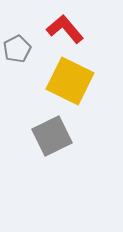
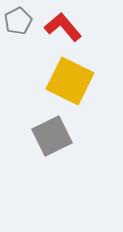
red L-shape: moved 2 px left, 2 px up
gray pentagon: moved 1 px right, 28 px up
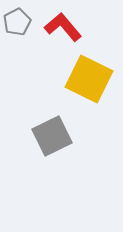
gray pentagon: moved 1 px left, 1 px down
yellow square: moved 19 px right, 2 px up
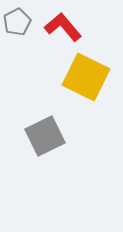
yellow square: moved 3 px left, 2 px up
gray square: moved 7 px left
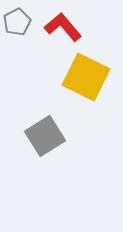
gray square: rotated 6 degrees counterclockwise
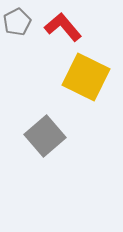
gray square: rotated 9 degrees counterclockwise
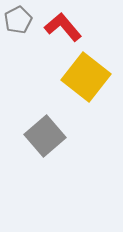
gray pentagon: moved 1 px right, 2 px up
yellow square: rotated 12 degrees clockwise
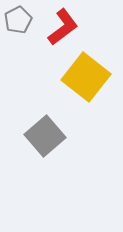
red L-shape: rotated 93 degrees clockwise
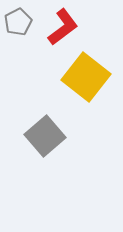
gray pentagon: moved 2 px down
